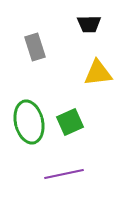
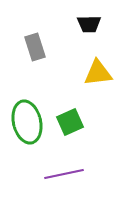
green ellipse: moved 2 px left
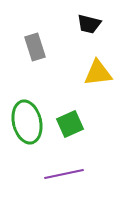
black trapezoid: rotated 15 degrees clockwise
green square: moved 2 px down
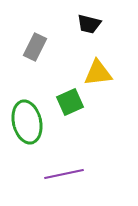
gray rectangle: rotated 44 degrees clockwise
green square: moved 22 px up
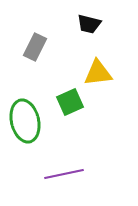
green ellipse: moved 2 px left, 1 px up
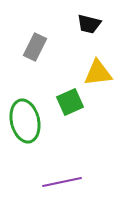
purple line: moved 2 px left, 8 px down
